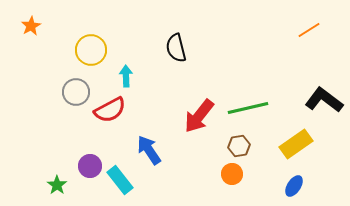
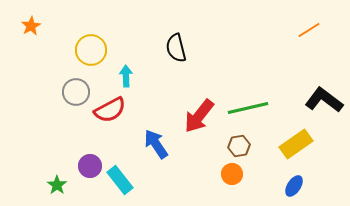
blue arrow: moved 7 px right, 6 px up
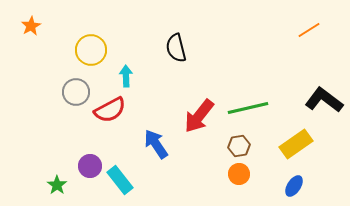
orange circle: moved 7 px right
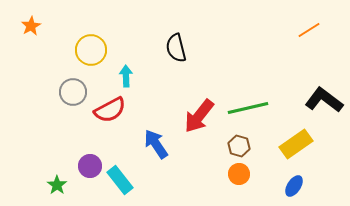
gray circle: moved 3 px left
brown hexagon: rotated 25 degrees clockwise
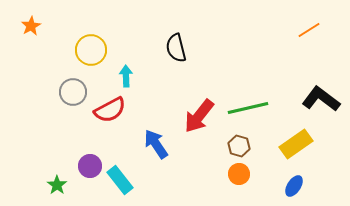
black L-shape: moved 3 px left, 1 px up
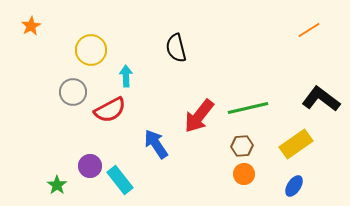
brown hexagon: moved 3 px right; rotated 20 degrees counterclockwise
orange circle: moved 5 px right
